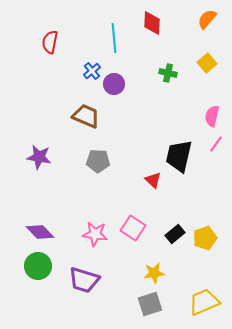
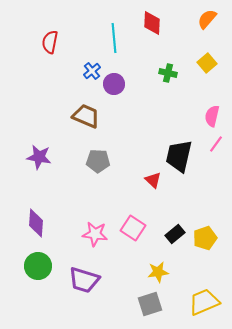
purple diamond: moved 4 px left, 9 px up; rotated 48 degrees clockwise
yellow star: moved 4 px right, 1 px up
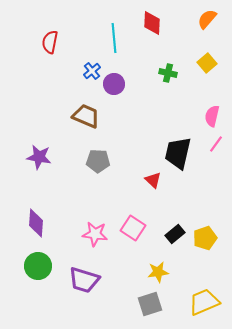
black trapezoid: moved 1 px left, 3 px up
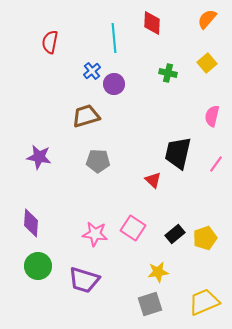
brown trapezoid: rotated 40 degrees counterclockwise
pink line: moved 20 px down
purple diamond: moved 5 px left
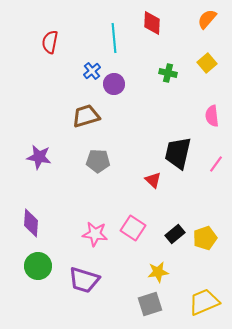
pink semicircle: rotated 20 degrees counterclockwise
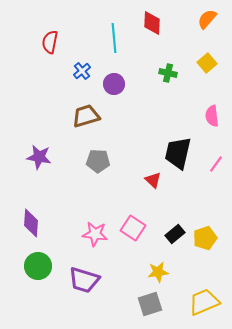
blue cross: moved 10 px left
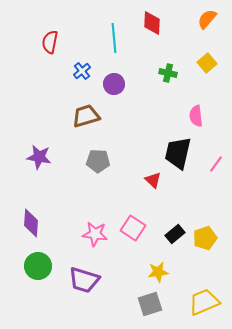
pink semicircle: moved 16 px left
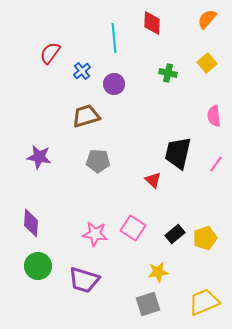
red semicircle: moved 11 px down; rotated 25 degrees clockwise
pink semicircle: moved 18 px right
gray square: moved 2 px left
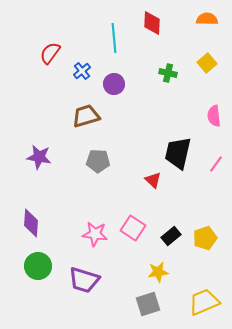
orange semicircle: rotated 50 degrees clockwise
black rectangle: moved 4 px left, 2 px down
